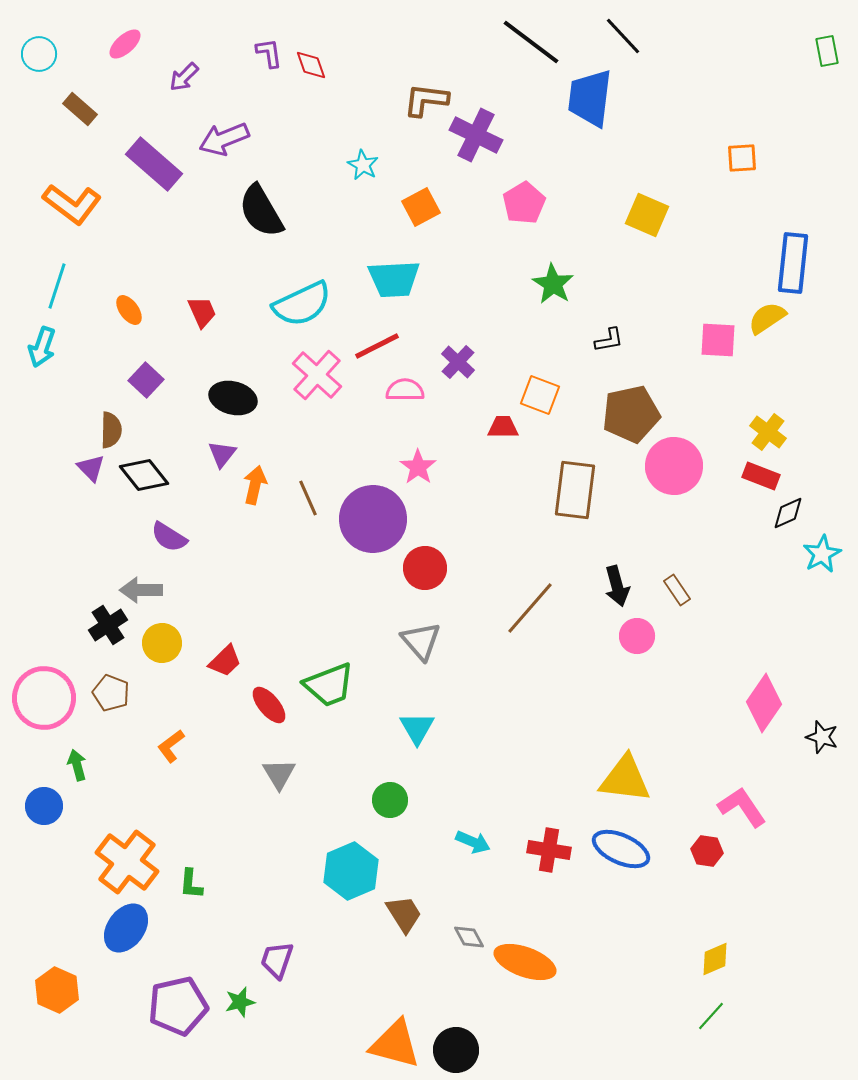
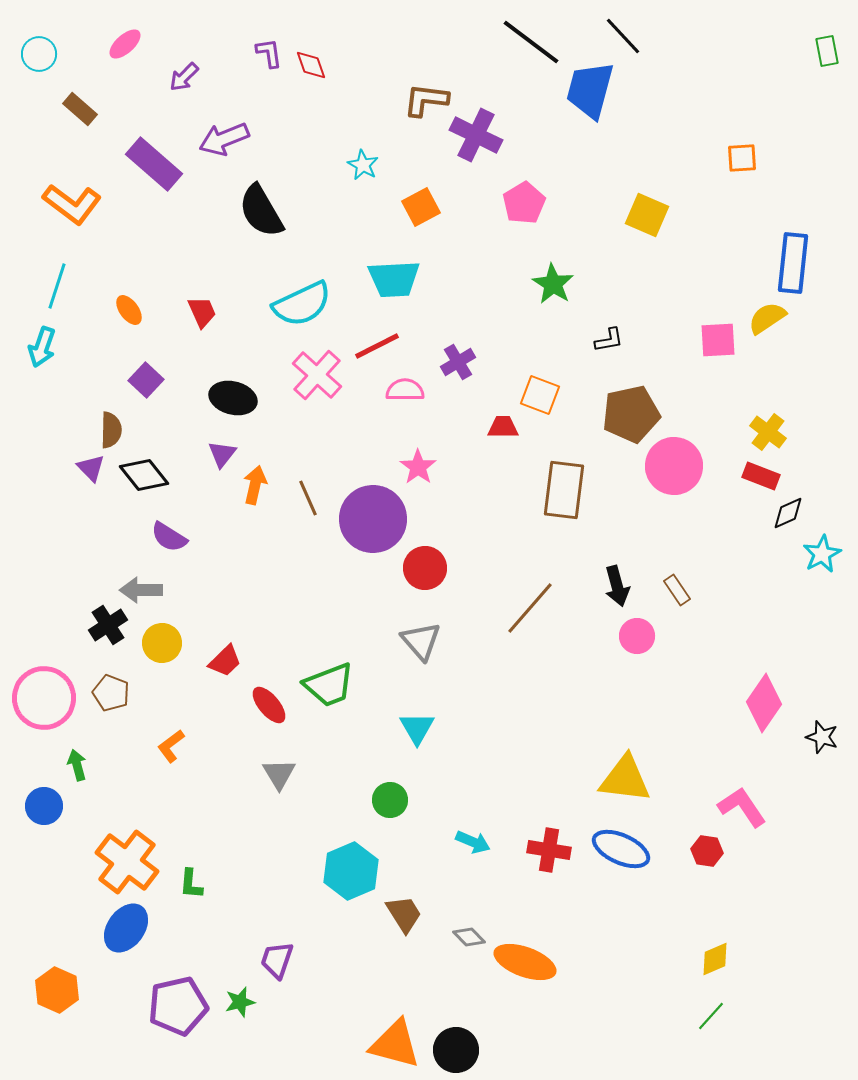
blue trapezoid at (590, 98): moved 8 px up; rotated 8 degrees clockwise
pink square at (718, 340): rotated 6 degrees counterclockwise
purple cross at (458, 362): rotated 16 degrees clockwise
brown rectangle at (575, 490): moved 11 px left
gray diamond at (469, 937): rotated 16 degrees counterclockwise
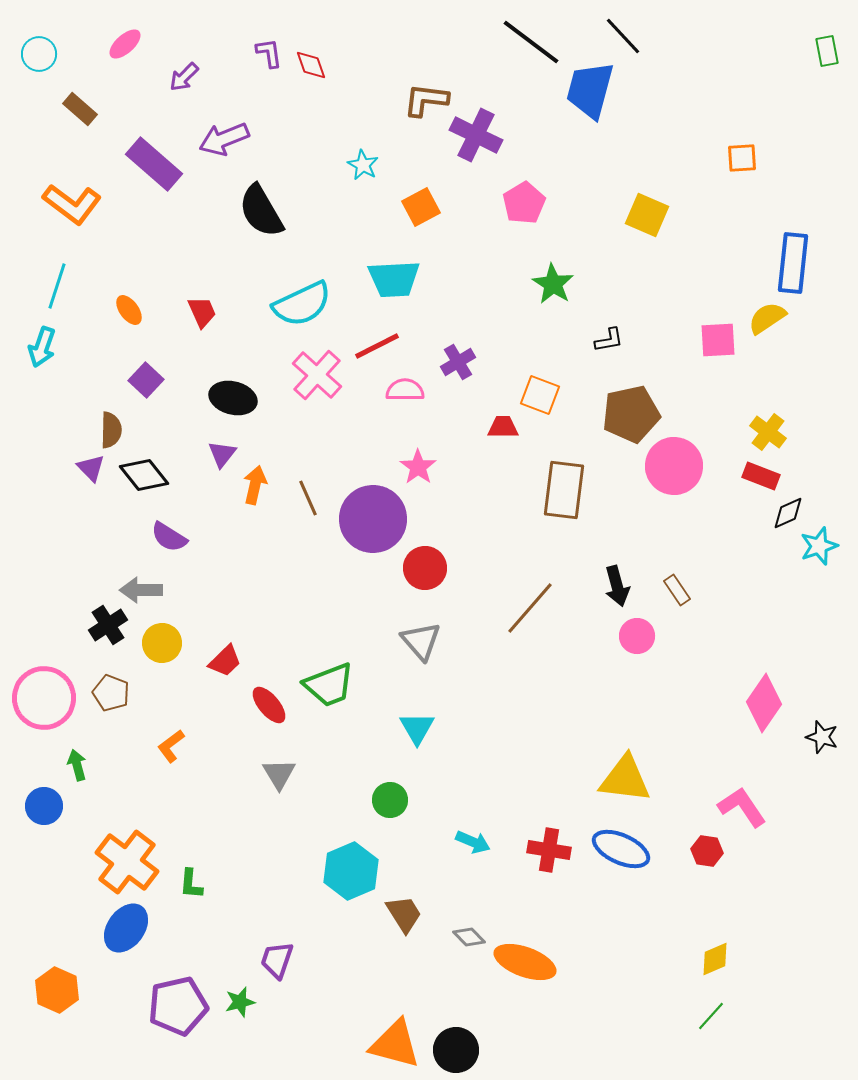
cyan star at (822, 554): moved 3 px left, 8 px up; rotated 9 degrees clockwise
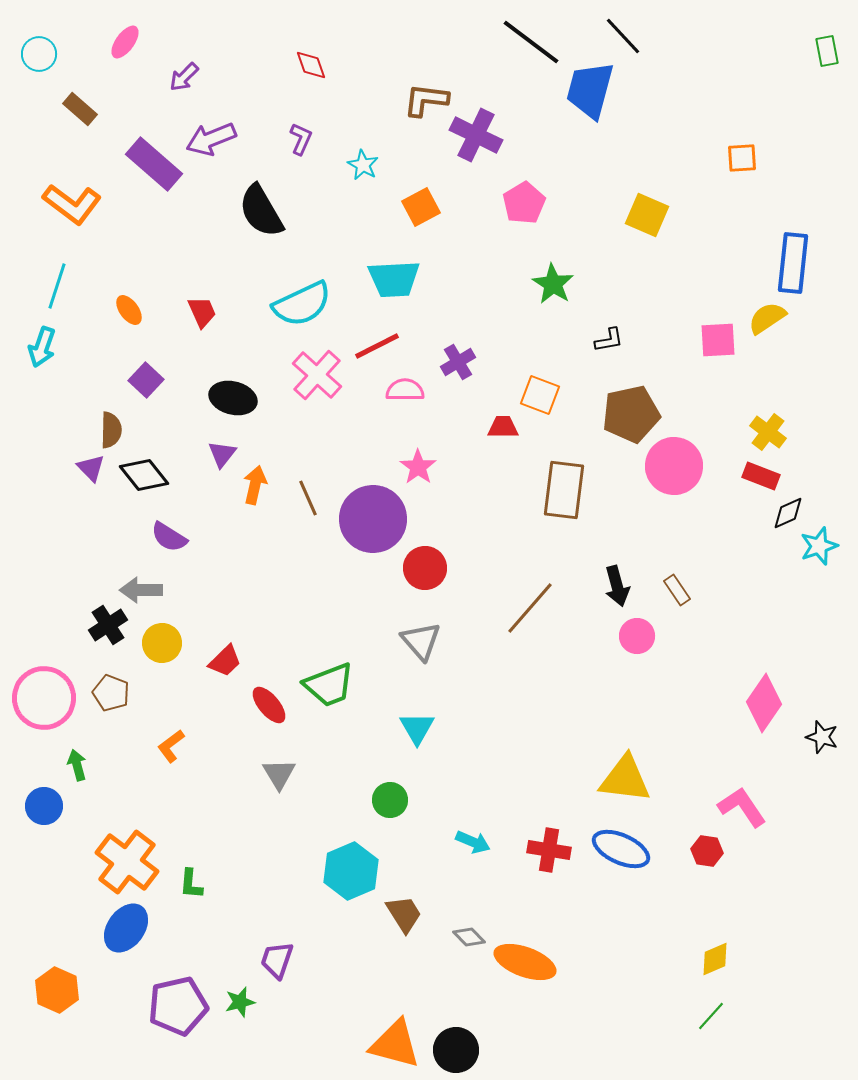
pink ellipse at (125, 44): moved 2 px up; rotated 12 degrees counterclockwise
purple L-shape at (269, 53): moved 32 px right, 86 px down; rotated 32 degrees clockwise
purple arrow at (224, 139): moved 13 px left
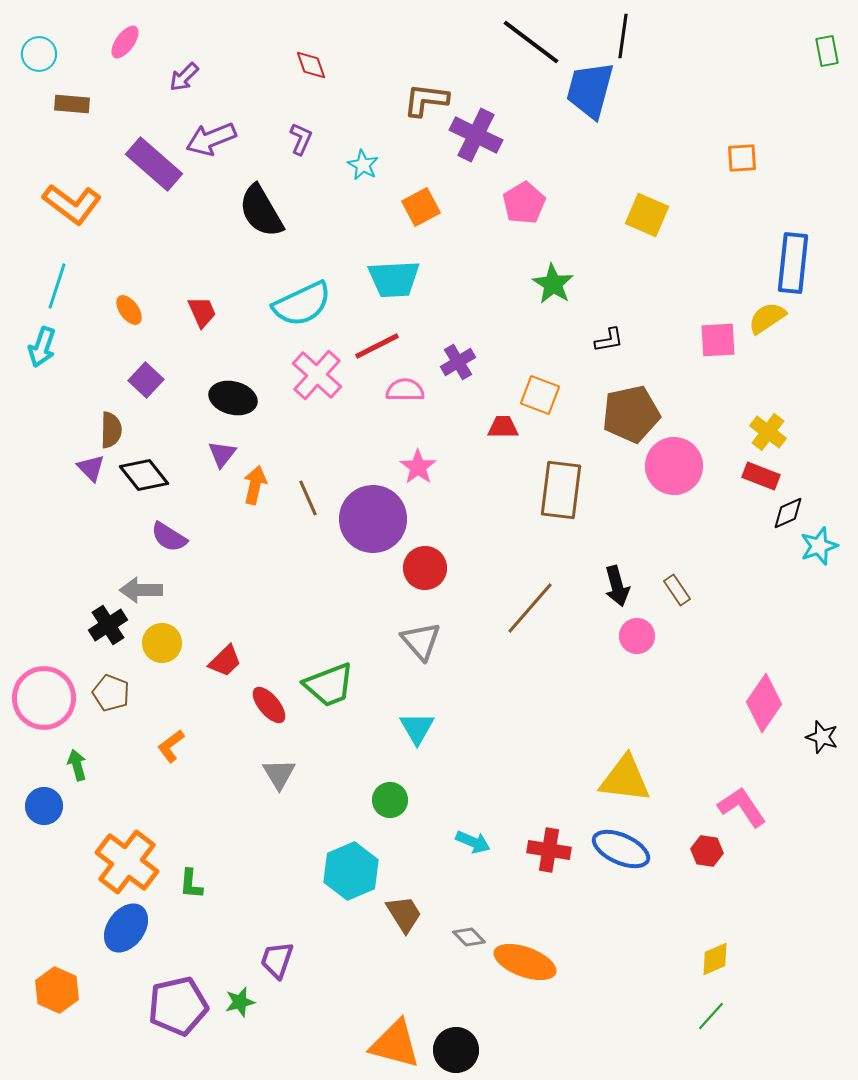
black line at (623, 36): rotated 51 degrees clockwise
brown rectangle at (80, 109): moved 8 px left, 5 px up; rotated 36 degrees counterclockwise
brown rectangle at (564, 490): moved 3 px left
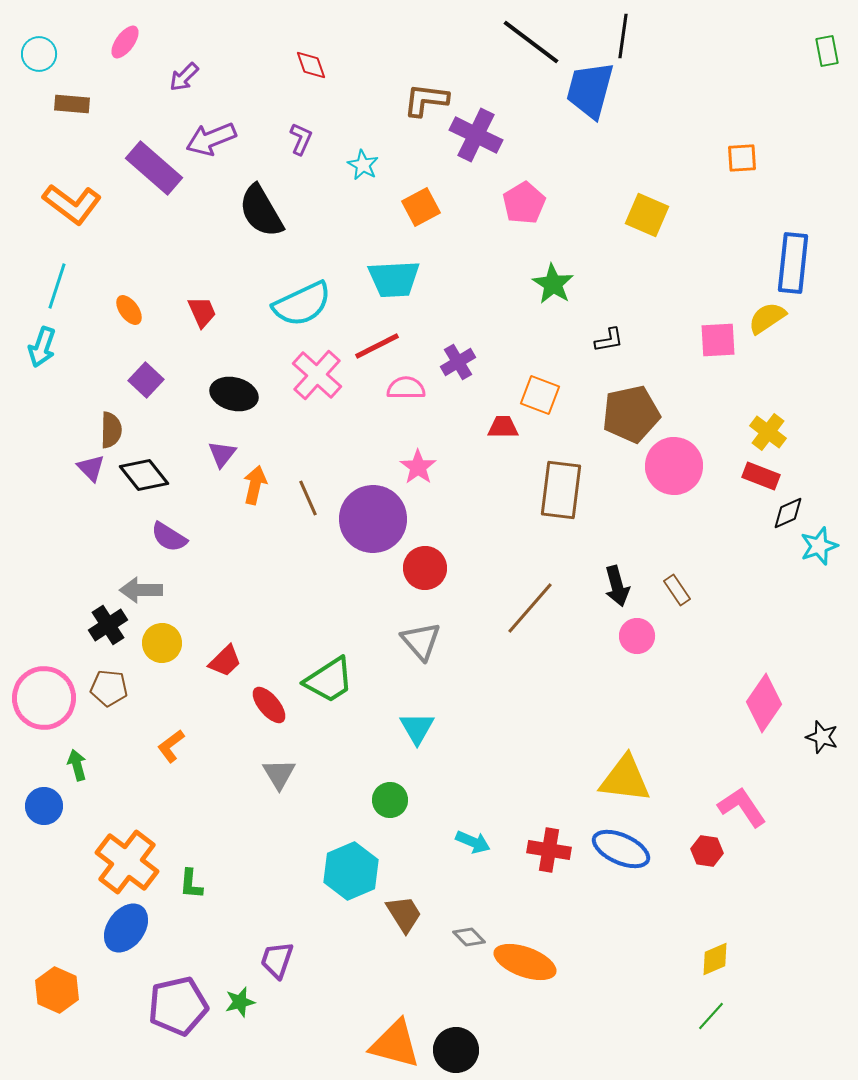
purple rectangle at (154, 164): moved 4 px down
pink semicircle at (405, 390): moved 1 px right, 2 px up
black ellipse at (233, 398): moved 1 px right, 4 px up
green trapezoid at (329, 685): moved 5 px up; rotated 12 degrees counterclockwise
brown pentagon at (111, 693): moved 2 px left, 5 px up; rotated 15 degrees counterclockwise
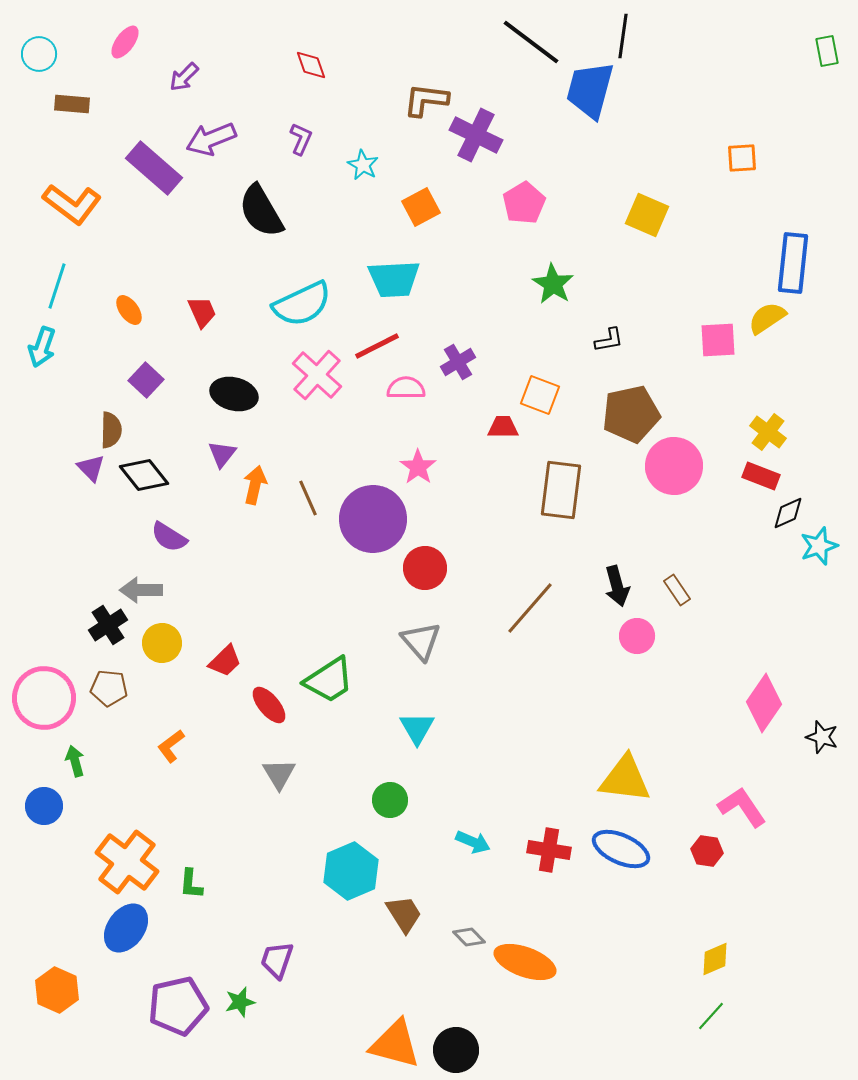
green arrow at (77, 765): moved 2 px left, 4 px up
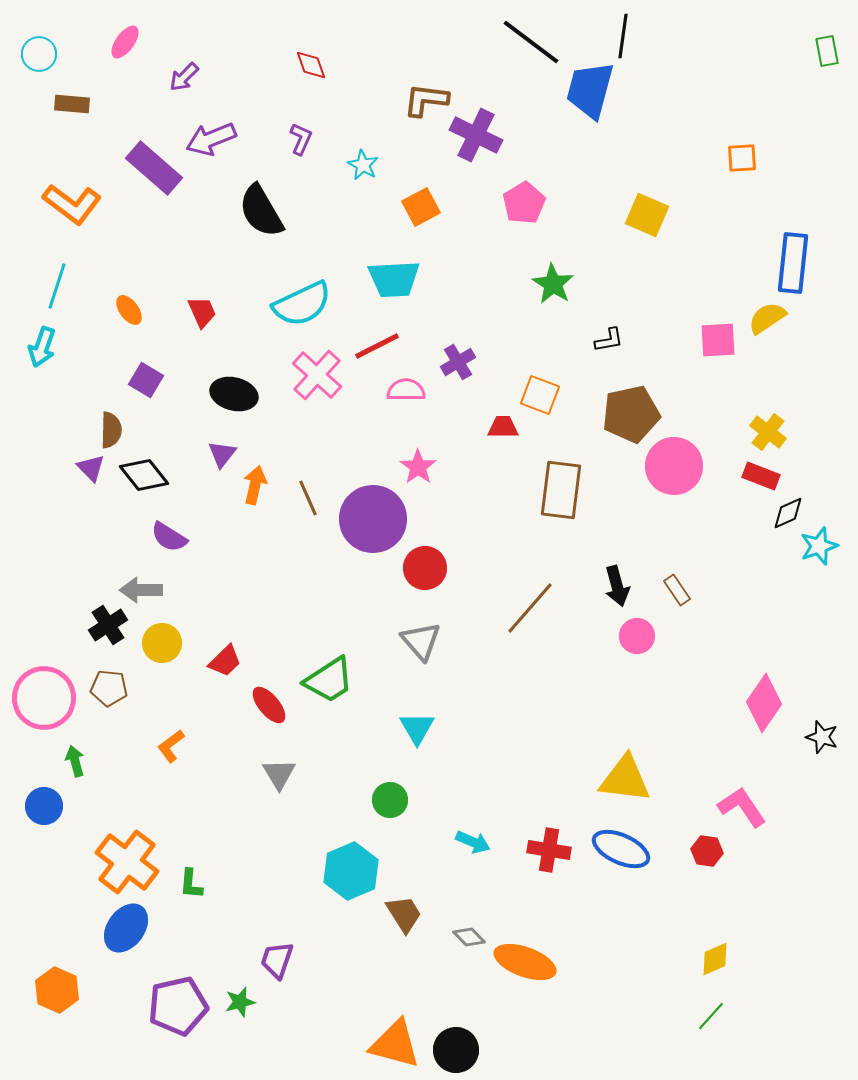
purple square at (146, 380): rotated 12 degrees counterclockwise
pink semicircle at (406, 388): moved 2 px down
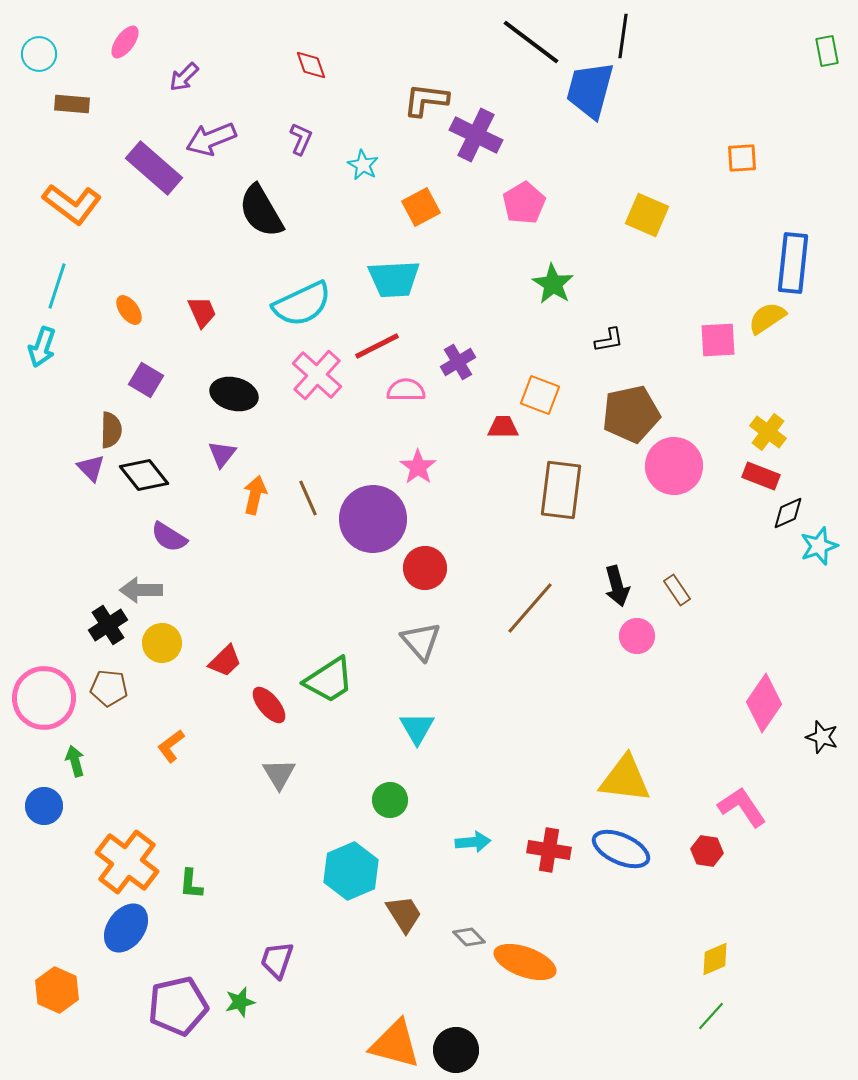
orange arrow at (255, 485): moved 10 px down
cyan arrow at (473, 842): rotated 28 degrees counterclockwise
